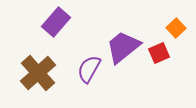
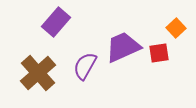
purple trapezoid: rotated 15 degrees clockwise
red square: rotated 15 degrees clockwise
purple semicircle: moved 4 px left, 3 px up
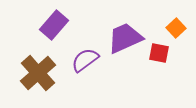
purple rectangle: moved 2 px left, 3 px down
purple trapezoid: moved 2 px right, 9 px up
red square: rotated 20 degrees clockwise
purple semicircle: moved 6 px up; rotated 24 degrees clockwise
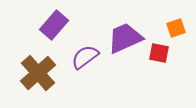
orange square: rotated 24 degrees clockwise
purple semicircle: moved 3 px up
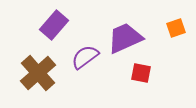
red square: moved 18 px left, 20 px down
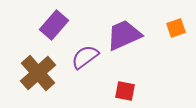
purple trapezoid: moved 1 px left, 3 px up
red square: moved 16 px left, 18 px down
